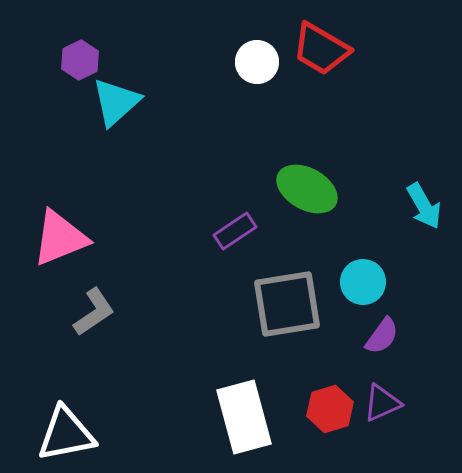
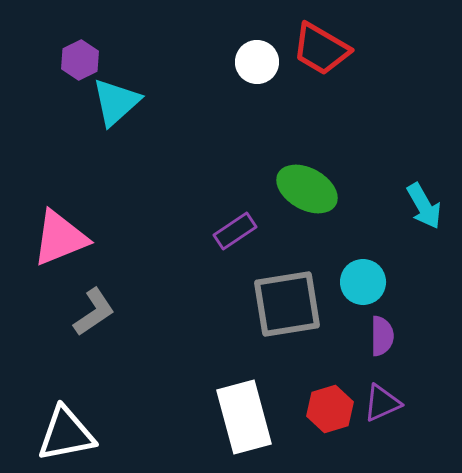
purple semicircle: rotated 36 degrees counterclockwise
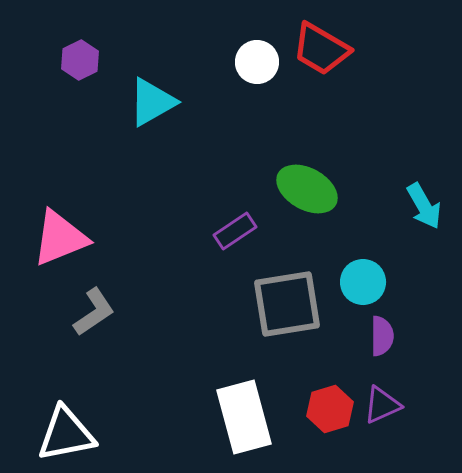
cyan triangle: moved 36 px right; rotated 12 degrees clockwise
purple triangle: moved 2 px down
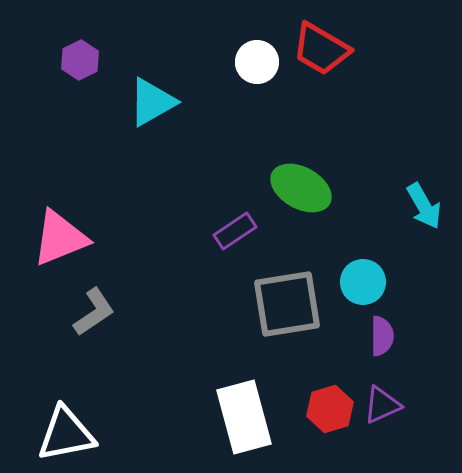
green ellipse: moved 6 px left, 1 px up
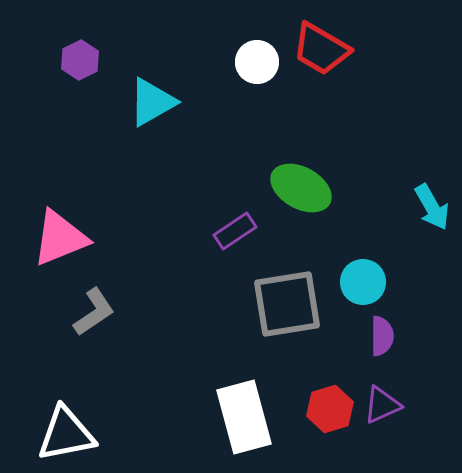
cyan arrow: moved 8 px right, 1 px down
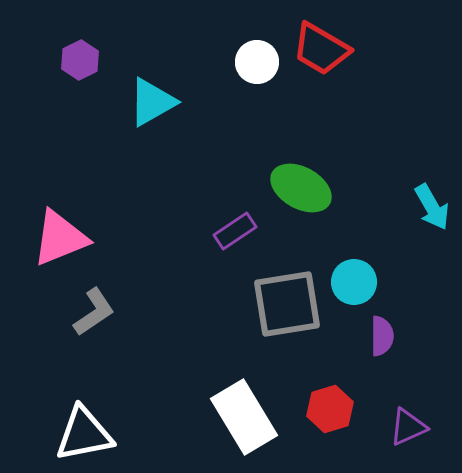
cyan circle: moved 9 px left
purple triangle: moved 26 px right, 22 px down
white rectangle: rotated 16 degrees counterclockwise
white triangle: moved 18 px right
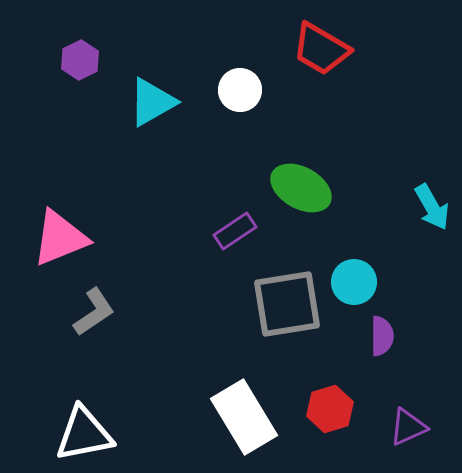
white circle: moved 17 px left, 28 px down
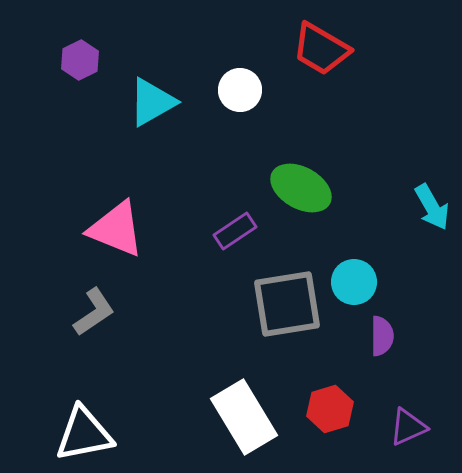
pink triangle: moved 56 px right, 9 px up; rotated 44 degrees clockwise
